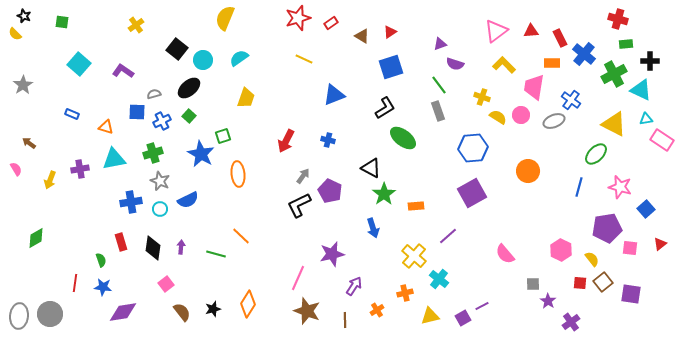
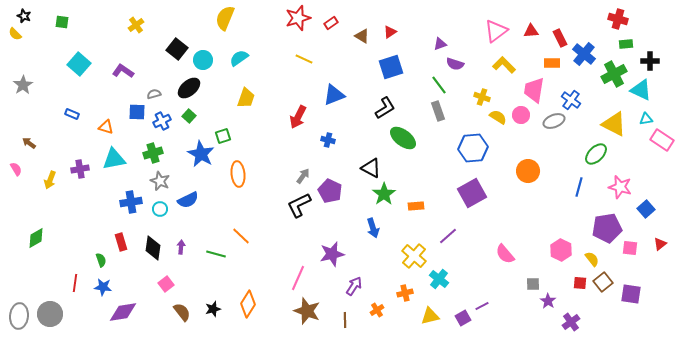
pink trapezoid at (534, 87): moved 3 px down
red arrow at (286, 141): moved 12 px right, 24 px up
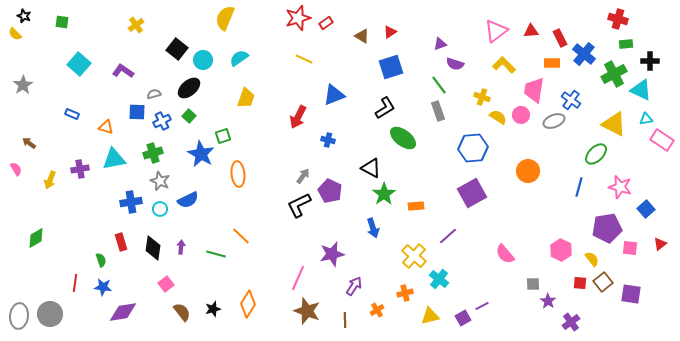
red rectangle at (331, 23): moved 5 px left
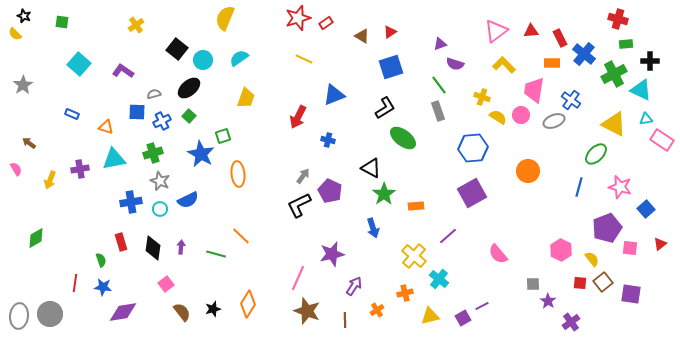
purple pentagon at (607, 228): rotated 12 degrees counterclockwise
pink semicircle at (505, 254): moved 7 px left
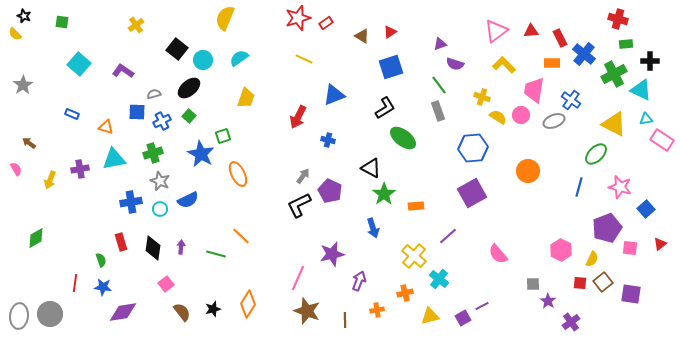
orange ellipse at (238, 174): rotated 20 degrees counterclockwise
yellow semicircle at (592, 259): rotated 63 degrees clockwise
purple arrow at (354, 286): moved 5 px right, 5 px up; rotated 12 degrees counterclockwise
orange cross at (377, 310): rotated 24 degrees clockwise
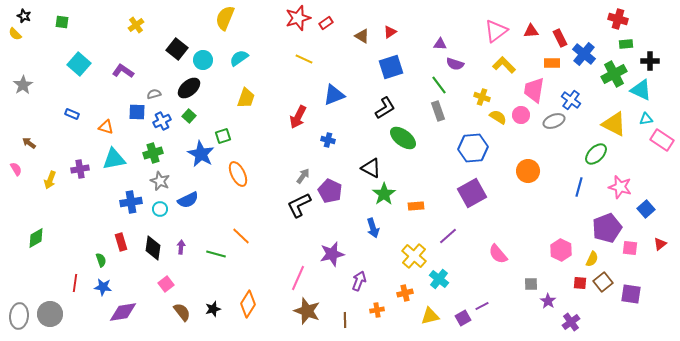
purple triangle at (440, 44): rotated 24 degrees clockwise
gray square at (533, 284): moved 2 px left
